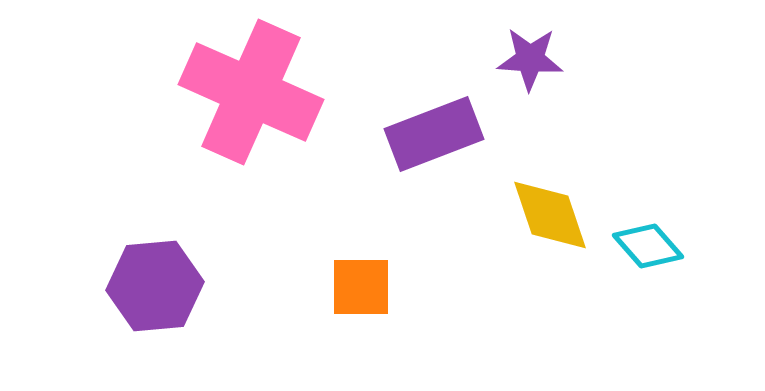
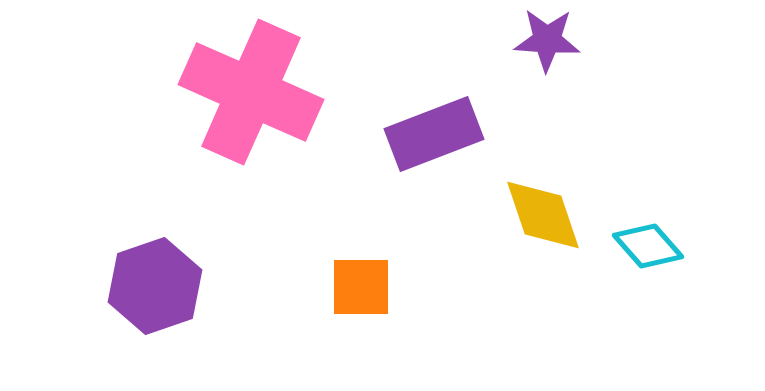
purple star: moved 17 px right, 19 px up
yellow diamond: moved 7 px left
purple hexagon: rotated 14 degrees counterclockwise
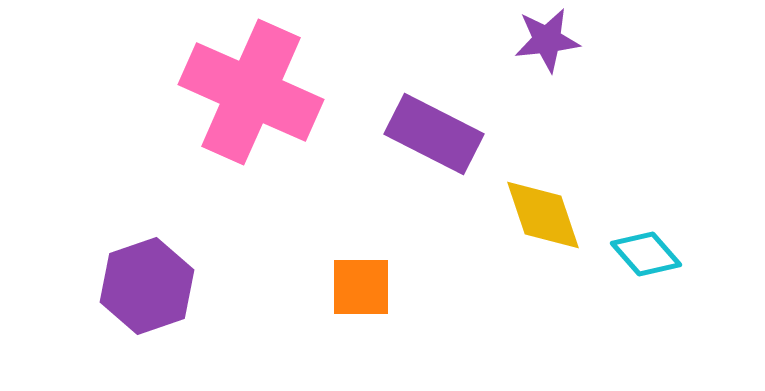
purple star: rotated 10 degrees counterclockwise
purple rectangle: rotated 48 degrees clockwise
cyan diamond: moved 2 px left, 8 px down
purple hexagon: moved 8 px left
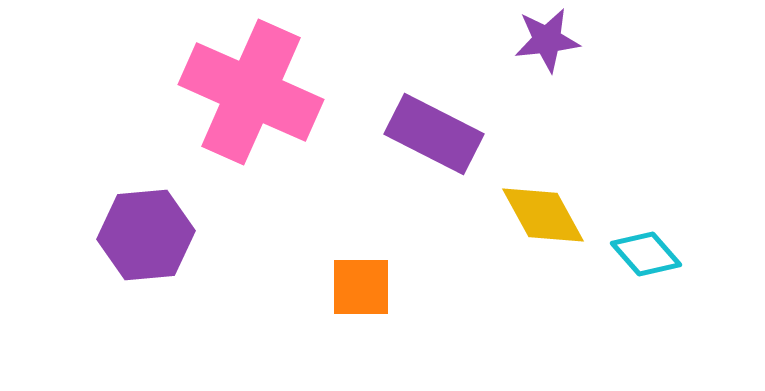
yellow diamond: rotated 10 degrees counterclockwise
purple hexagon: moved 1 px left, 51 px up; rotated 14 degrees clockwise
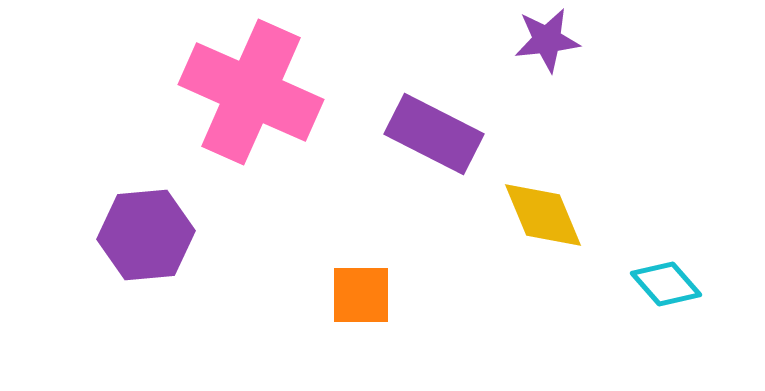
yellow diamond: rotated 6 degrees clockwise
cyan diamond: moved 20 px right, 30 px down
orange square: moved 8 px down
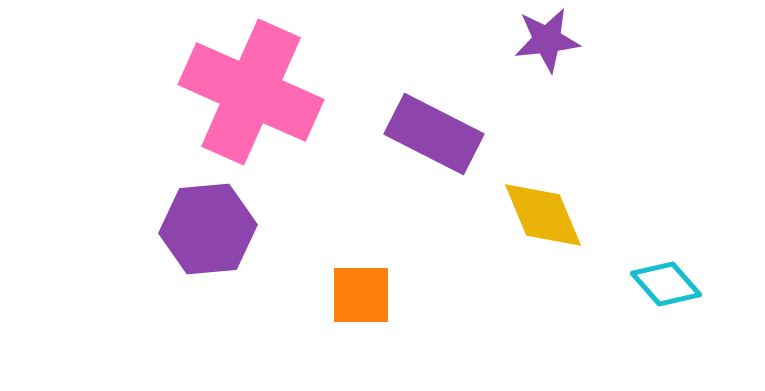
purple hexagon: moved 62 px right, 6 px up
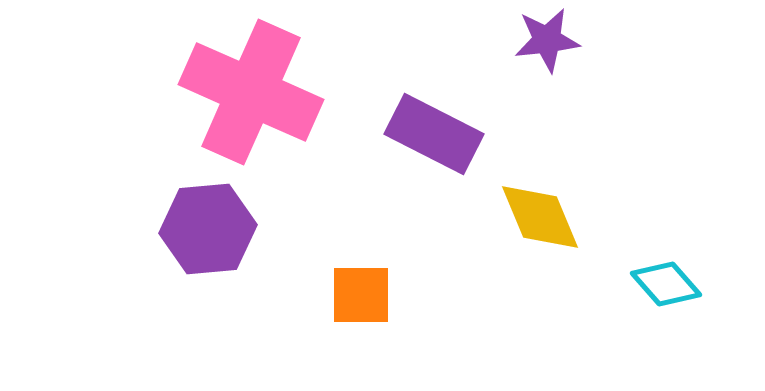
yellow diamond: moved 3 px left, 2 px down
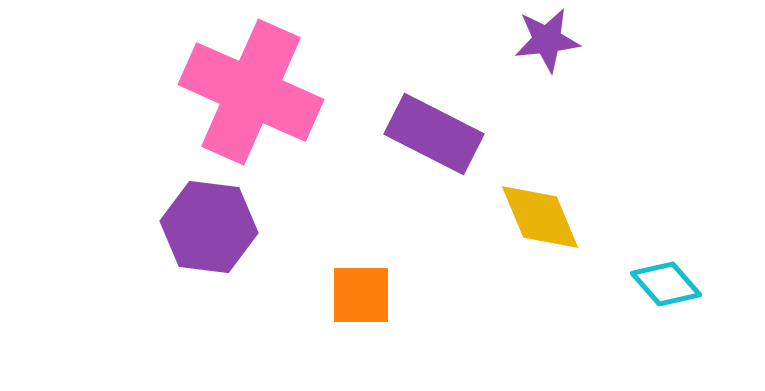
purple hexagon: moved 1 px right, 2 px up; rotated 12 degrees clockwise
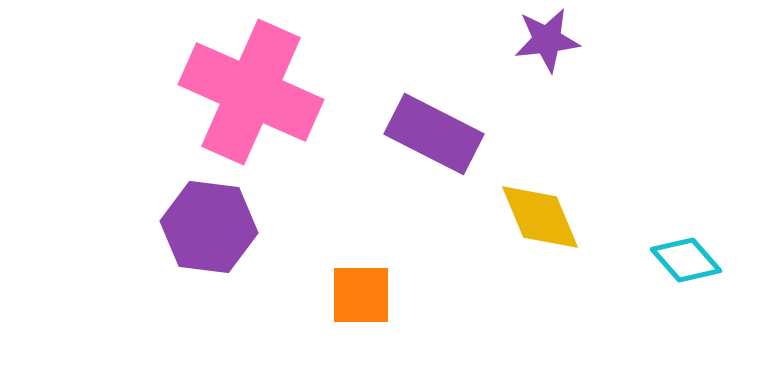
cyan diamond: moved 20 px right, 24 px up
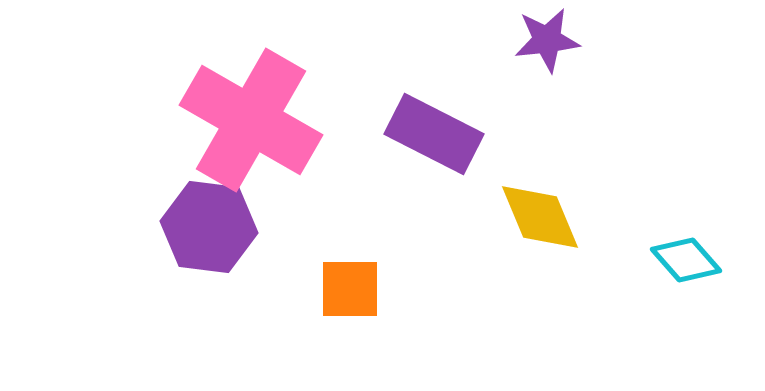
pink cross: moved 28 px down; rotated 6 degrees clockwise
orange square: moved 11 px left, 6 px up
